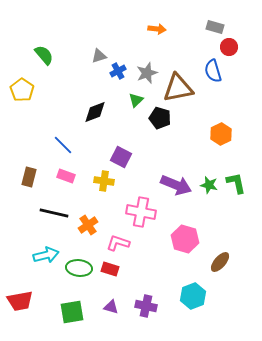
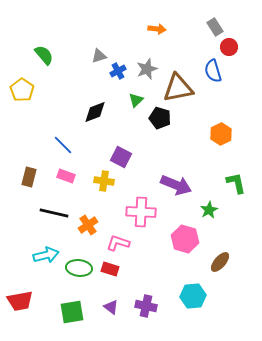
gray rectangle: rotated 42 degrees clockwise
gray star: moved 4 px up
green star: moved 25 px down; rotated 30 degrees clockwise
pink cross: rotated 8 degrees counterclockwise
cyan hexagon: rotated 15 degrees clockwise
purple triangle: rotated 21 degrees clockwise
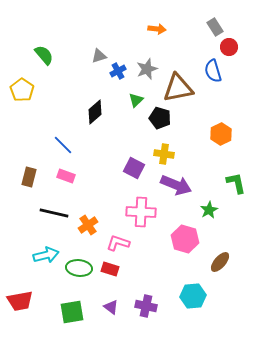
black diamond: rotated 20 degrees counterclockwise
purple square: moved 13 px right, 11 px down
yellow cross: moved 60 px right, 27 px up
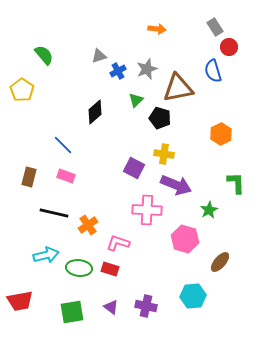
green L-shape: rotated 10 degrees clockwise
pink cross: moved 6 px right, 2 px up
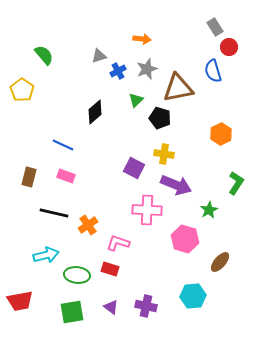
orange arrow: moved 15 px left, 10 px down
blue line: rotated 20 degrees counterclockwise
green L-shape: rotated 35 degrees clockwise
green ellipse: moved 2 px left, 7 px down
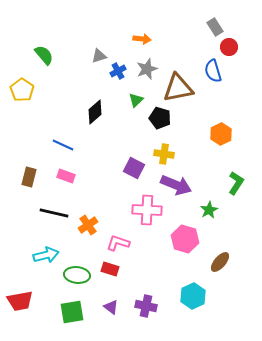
cyan hexagon: rotated 20 degrees counterclockwise
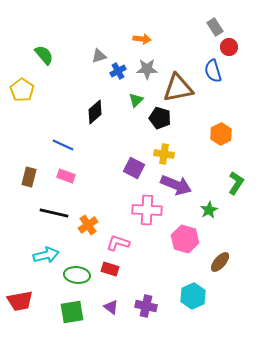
gray star: rotated 20 degrees clockwise
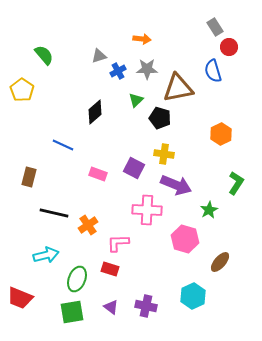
pink rectangle: moved 32 px right, 2 px up
pink L-shape: rotated 20 degrees counterclockwise
green ellipse: moved 4 px down; rotated 75 degrees counterclockwise
red trapezoid: moved 3 px up; rotated 32 degrees clockwise
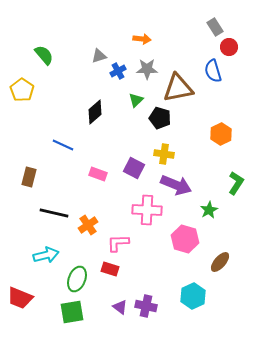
purple triangle: moved 9 px right
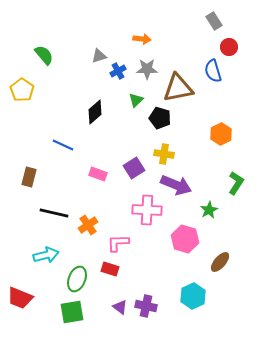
gray rectangle: moved 1 px left, 6 px up
purple square: rotated 30 degrees clockwise
